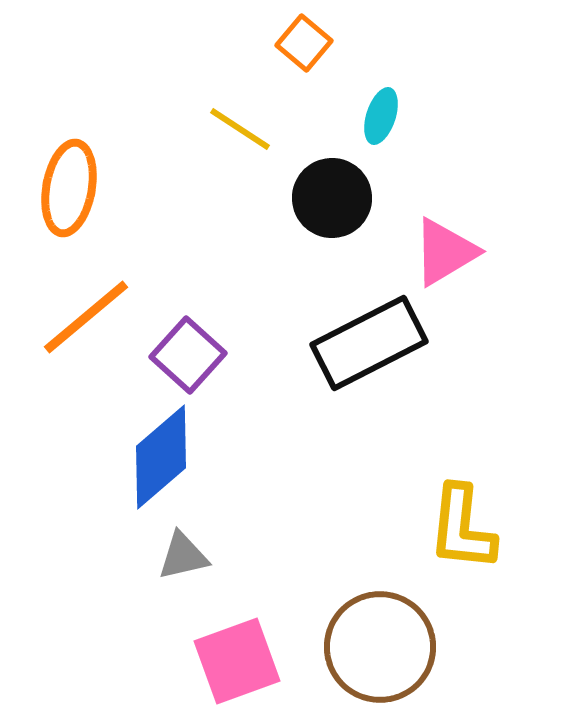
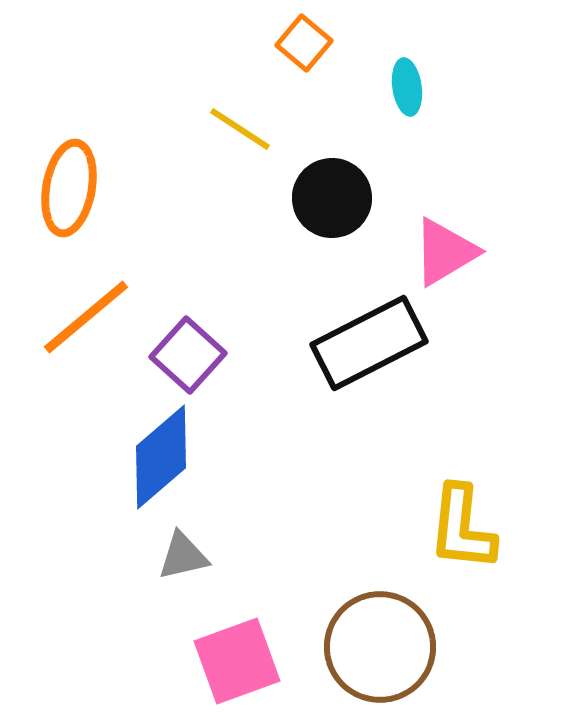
cyan ellipse: moved 26 px right, 29 px up; rotated 26 degrees counterclockwise
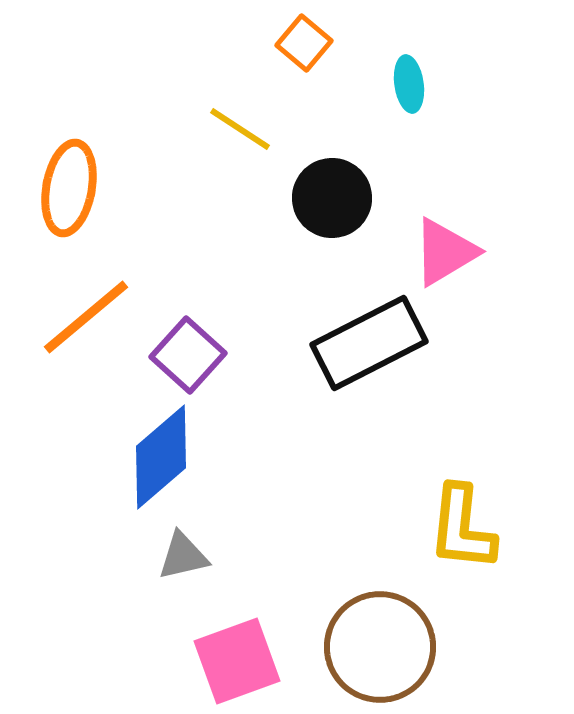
cyan ellipse: moved 2 px right, 3 px up
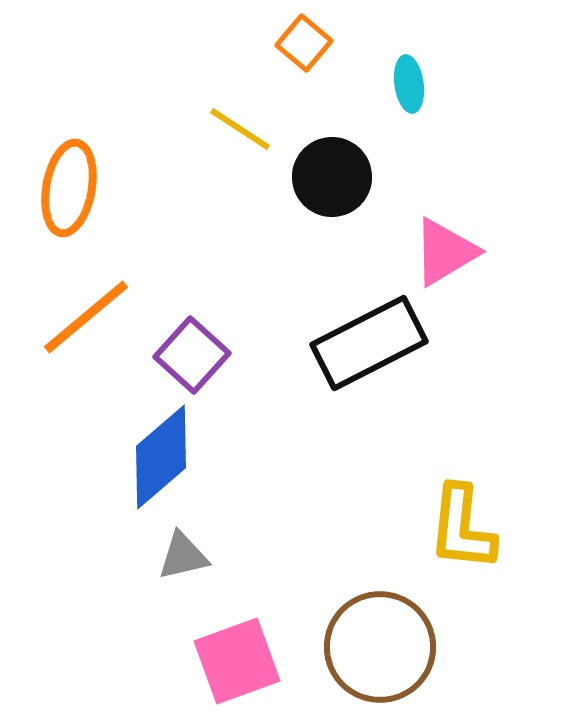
black circle: moved 21 px up
purple square: moved 4 px right
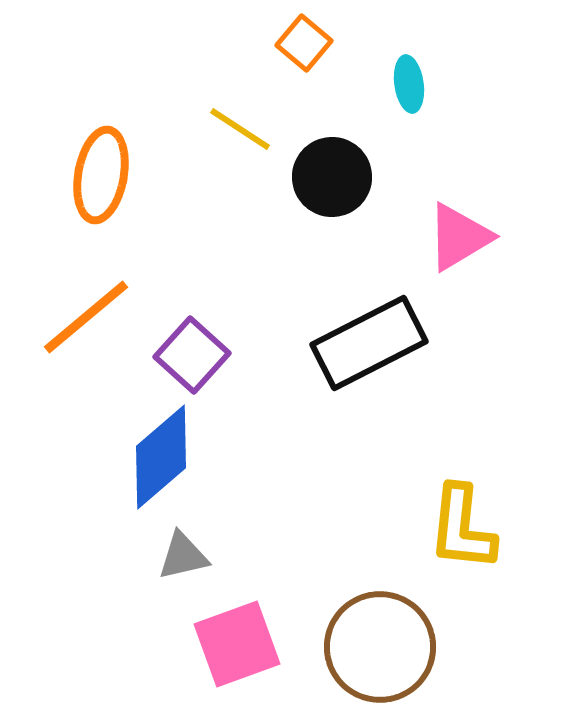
orange ellipse: moved 32 px right, 13 px up
pink triangle: moved 14 px right, 15 px up
pink square: moved 17 px up
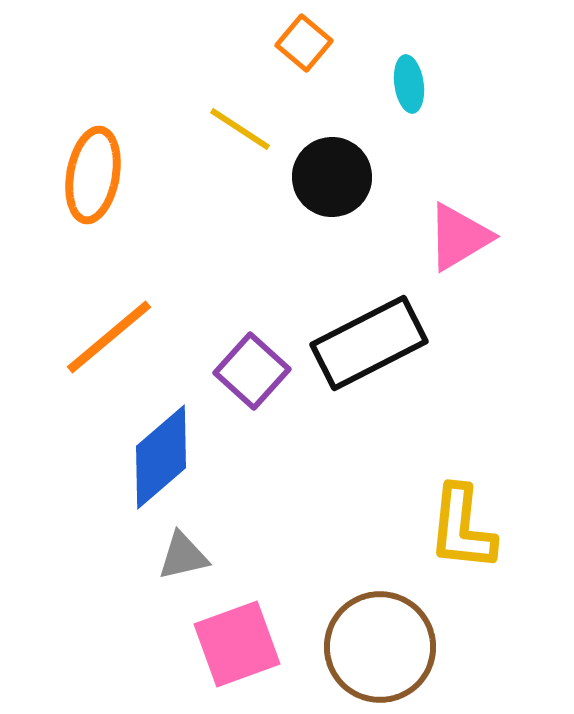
orange ellipse: moved 8 px left
orange line: moved 23 px right, 20 px down
purple square: moved 60 px right, 16 px down
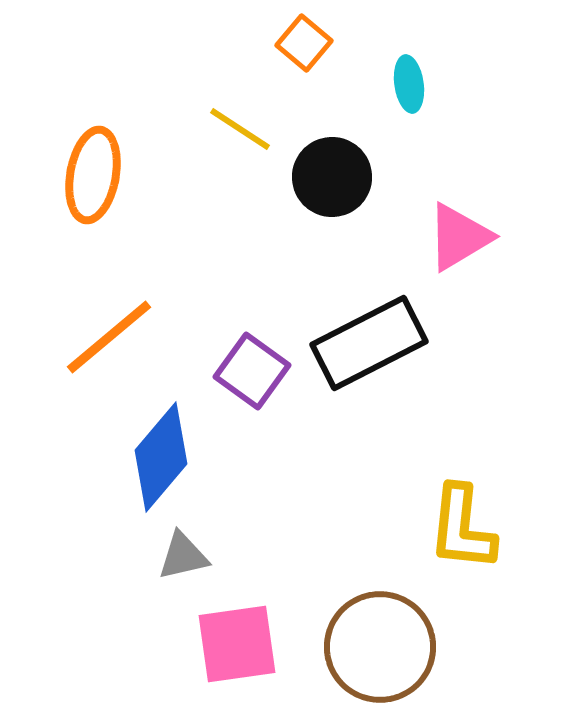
purple square: rotated 6 degrees counterclockwise
blue diamond: rotated 9 degrees counterclockwise
pink square: rotated 12 degrees clockwise
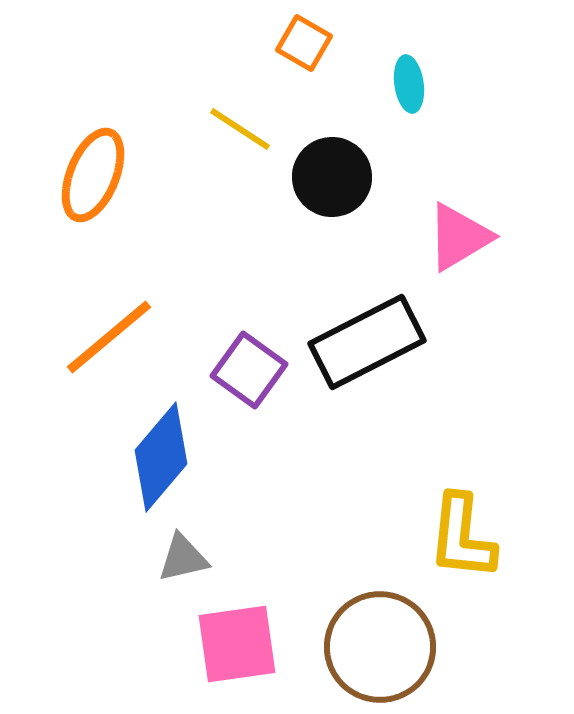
orange square: rotated 10 degrees counterclockwise
orange ellipse: rotated 12 degrees clockwise
black rectangle: moved 2 px left, 1 px up
purple square: moved 3 px left, 1 px up
yellow L-shape: moved 9 px down
gray triangle: moved 2 px down
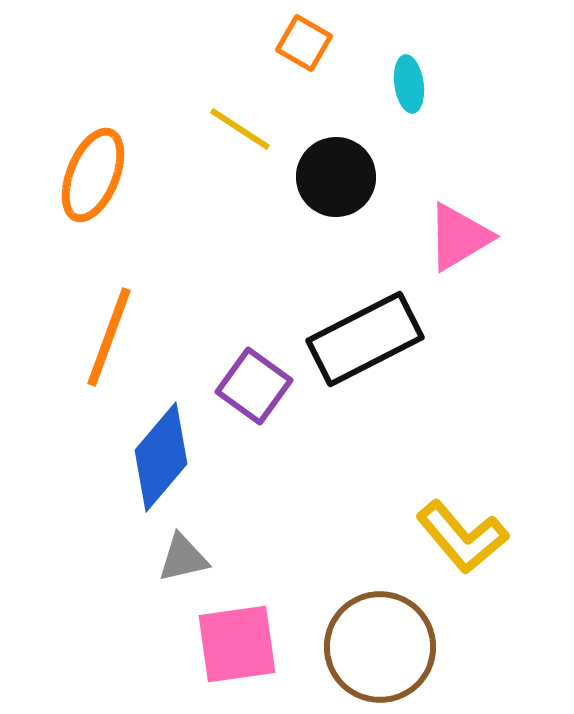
black circle: moved 4 px right
orange line: rotated 30 degrees counterclockwise
black rectangle: moved 2 px left, 3 px up
purple square: moved 5 px right, 16 px down
yellow L-shape: rotated 46 degrees counterclockwise
